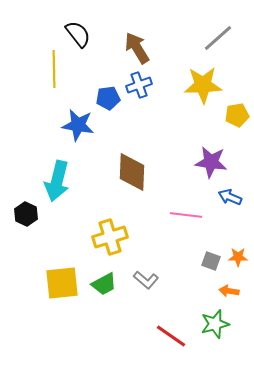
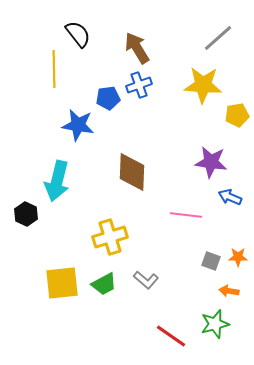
yellow star: rotated 6 degrees clockwise
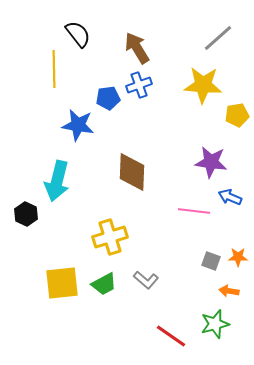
pink line: moved 8 px right, 4 px up
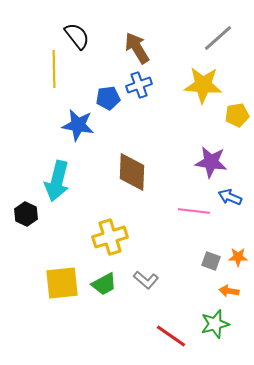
black semicircle: moved 1 px left, 2 px down
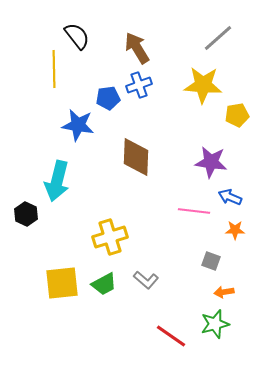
brown diamond: moved 4 px right, 15 px up
orange star: moved 3 px left, 27 px up
orange arrow: moved 5 px left, 1 px down; rotated 18 degrees counterclockwise
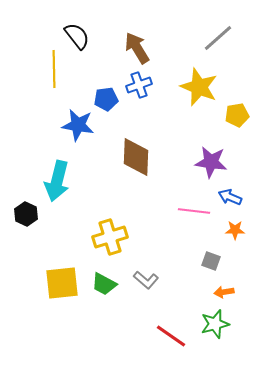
yellow star: moved 4 px left, 2 px down; rotated 18 degrees clockwise
blue pentagon: moved 2 px left, 1 px down
green trapezoid: rotated 56 degrees clockwise
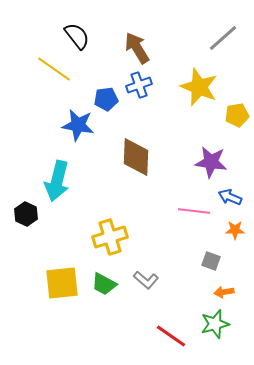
gray line: moved 5 px right
yellow line: rotated 54 degrees counterclockwise
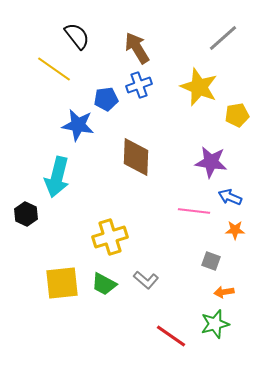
cyan arrow: moved 4 px up
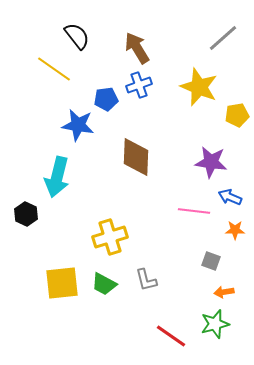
gray L-shape: rotated 35 degrees clockwise
